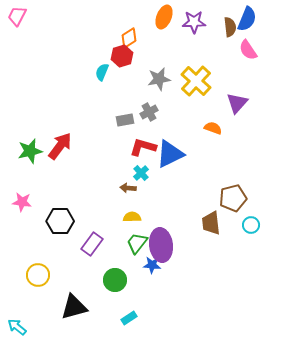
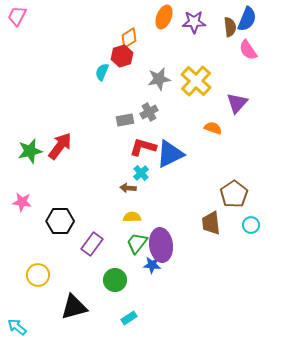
brown pentagon: moved 1 px right, 4 px up; rotated 20 degrees counterclockwise
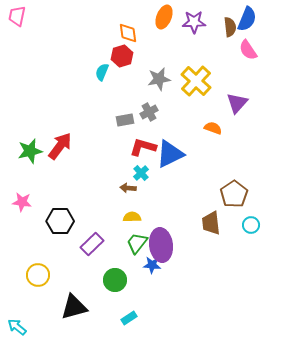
pink trapezoid: rotated 15 degrees counterclockwise
orange diamond: moved 1 px left, 5 px up; rotated 65 degrees counterclockwise
purple rectangle: rotated 10 degrees clockwise
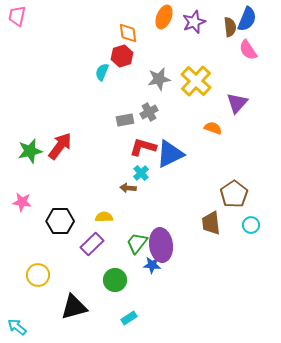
purple star: rotated 20 degrees counterclockwise
yellow semicircle: moved 28 px left
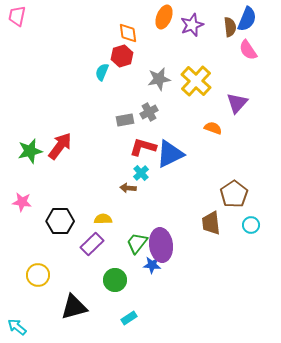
purple star: moved 2 px left, 3 px down
yellow semicircle: moved 1 px left, 2 px down
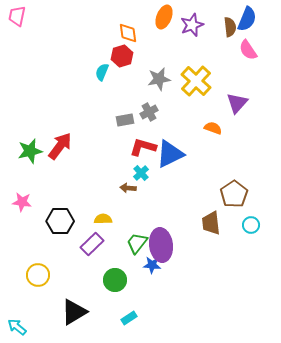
black triangle: moved 5 px down; rotated 16 degrees counterclockwise
